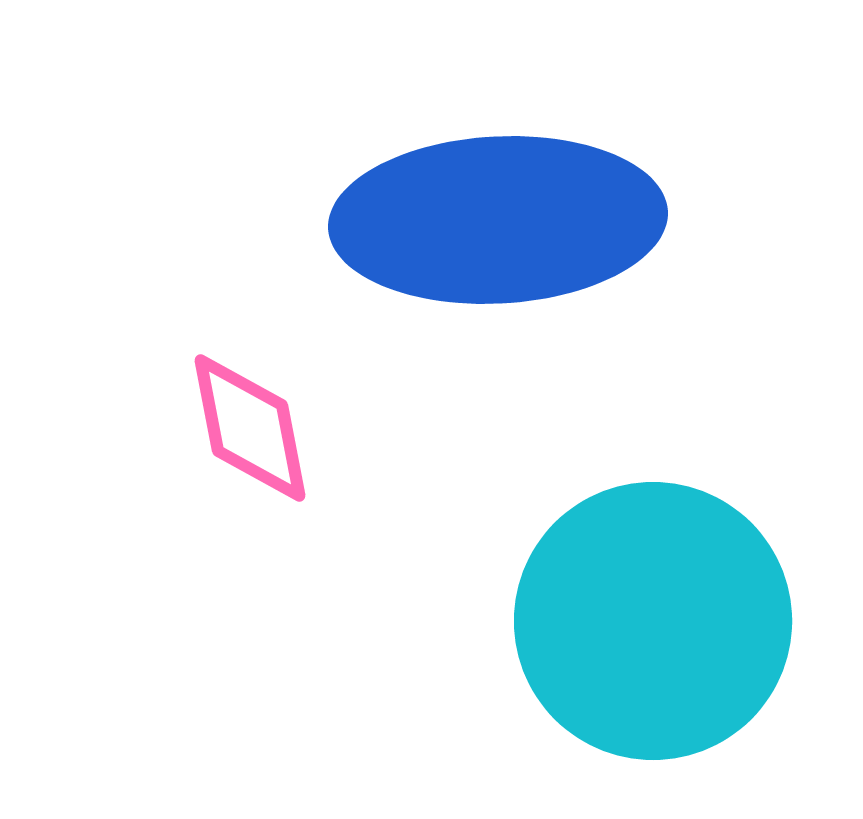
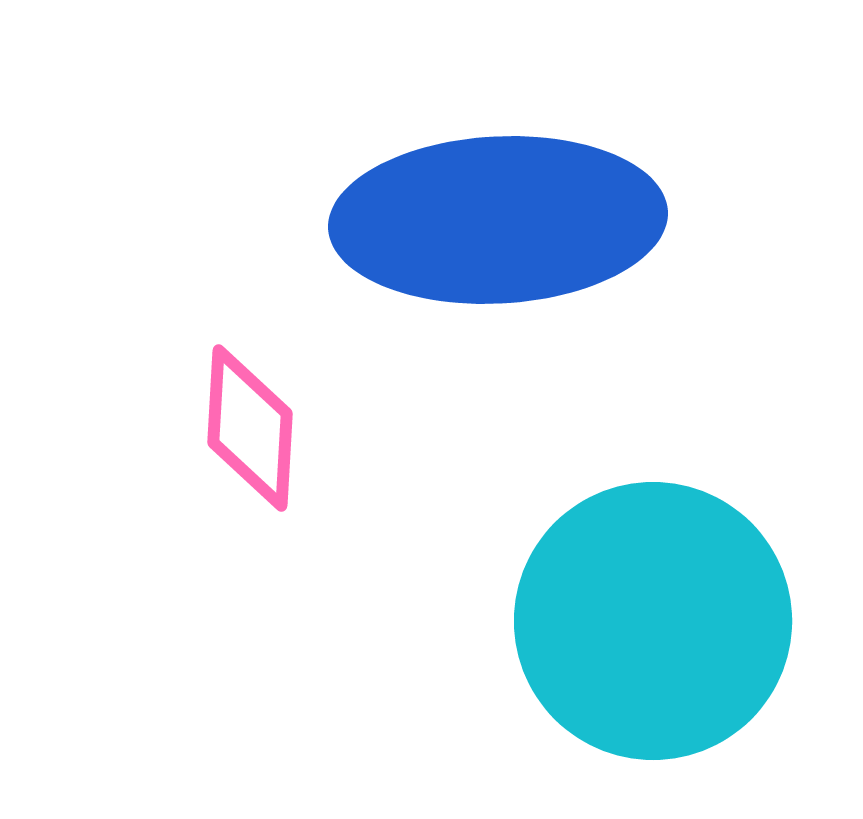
pink diamond: rotated 14 degrees clockwise
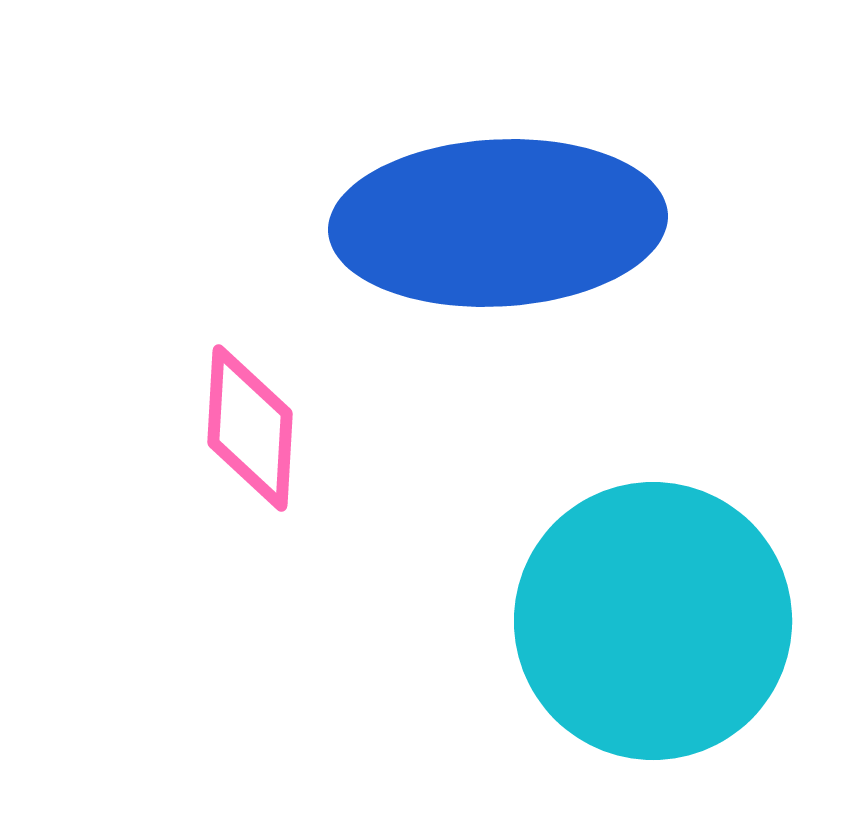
blue ellipse: moved 3 px down
